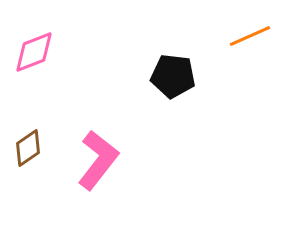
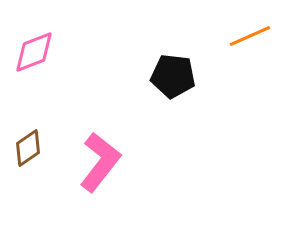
pink L-shape: moved 2 px right, 2 px down
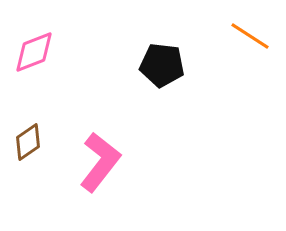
orange line: rotated 57 degrees clockwise
black pentagon: moved 11 px left, 11 px up
brown diamond: moved 6 px up
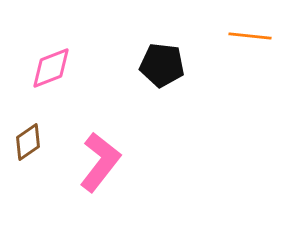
orange line: rotated 27 degrees counterclockwise
pink diamond: moved 17 px right, 16 px down
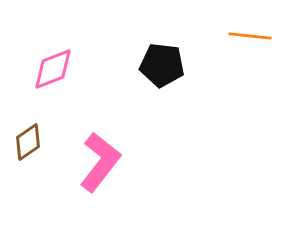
pink diamond: moved 2 px right, 1 px down
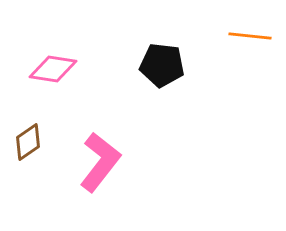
pink diamond: rotated 30 degrees clockwise
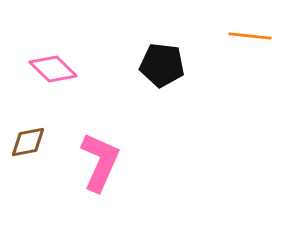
pink diamond: rotated 36 degrees clockwise
brown diamond: rotated 24 degrees clockwise
pink L-shape: rotated 14 degrees counterclockwise
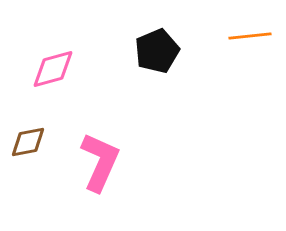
orange line: rotated 12 degrees counterclockwise
black pentagon: moved 5 px left, 14 px up; rotated 30 degrees counterclockwise
pink diamond: rotated 60 degrees counterclockwise
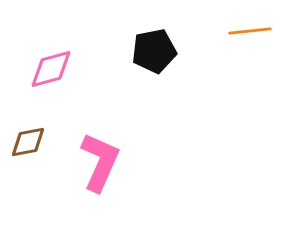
orange line: moved 5 px up
black pentagon: moved 3 px left; rotated 12 degrees clockwise
pink diamond: moved 2 px left
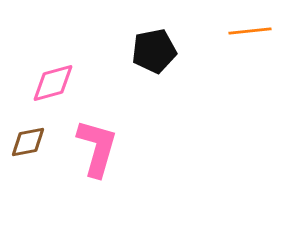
pink diamond: moved 2 px right, 14 px down
pink L-shape: moved 3 px left, 14 px up; rotated 8 degrees counterclockwise
